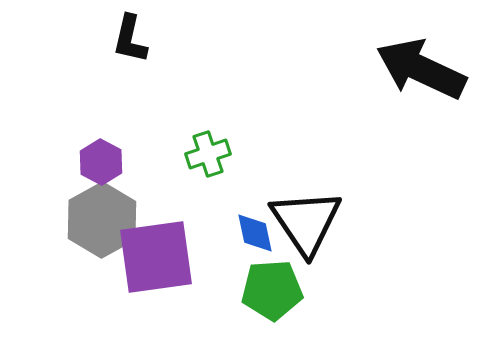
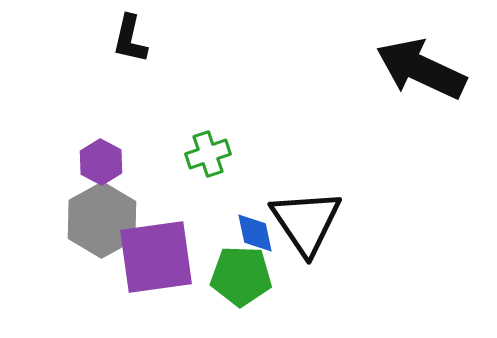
green pentagon: moved 31 px left, 14 px up; rotated 6 degrees clockwise
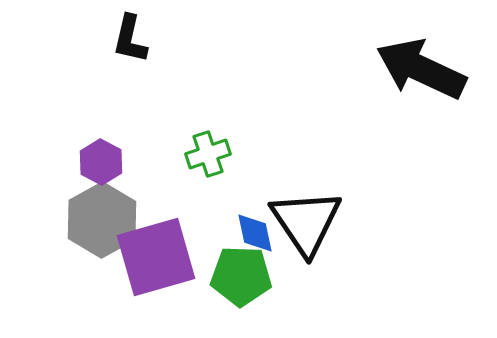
purple square: rotated 8 degrees counterclockwise
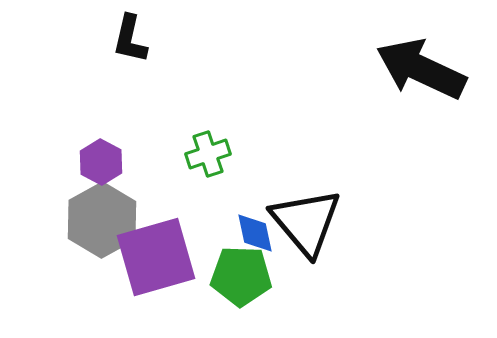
black triangle: rotated 6 degrees counterclockwise
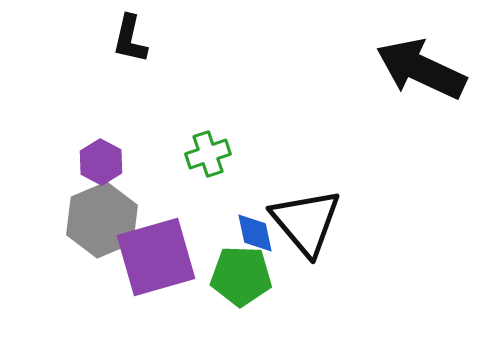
gray hexagon: rotated 6 degrees clockwise
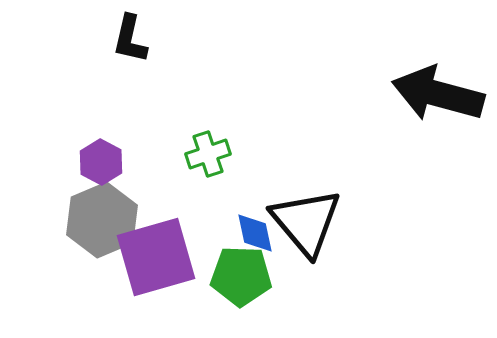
black arrow: moved 17 px right, 25 px down; rotated 10 degrees counterclockwise
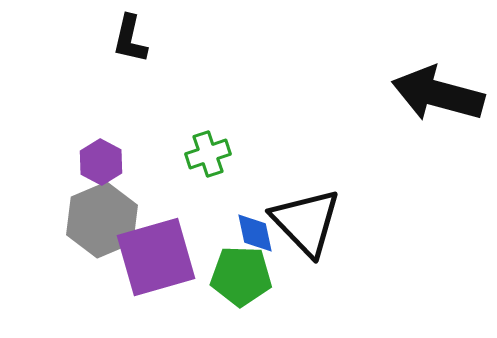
black triangle: rotated 4 degrees counterclockwise
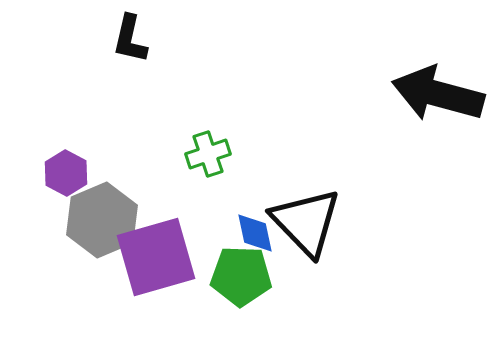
purple hexagon: moved 35 px left, 11 px down
